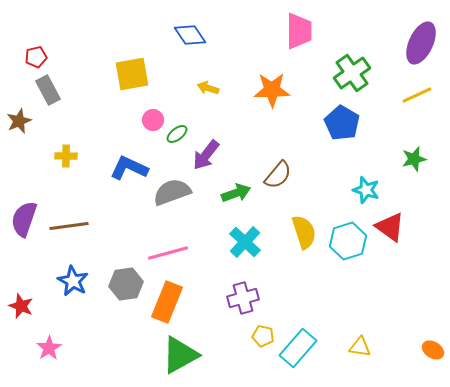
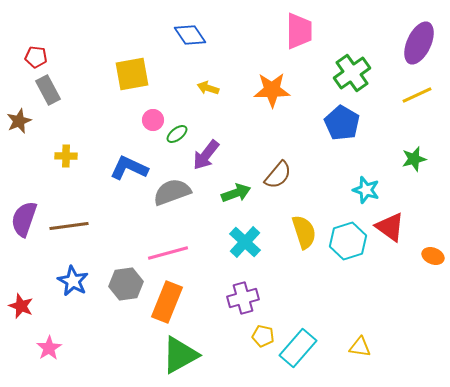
purple ellipse: moved 2 px left
red pentagon: rotated 20 degrees clockwise
orange ellipse: moved 94 px up; rotated 10 degrees counterclockwise
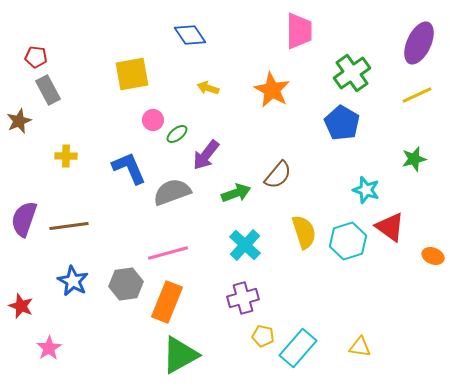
orange star: rotated 30 degrees clockwise
blue L-shape: rotated 42 degrees clockwise
cyan cross: moved 3 px down
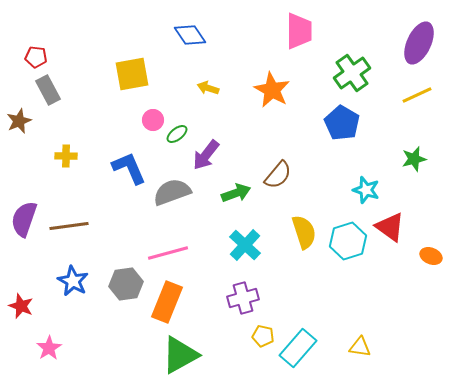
orange ellipse: moved 2 px left
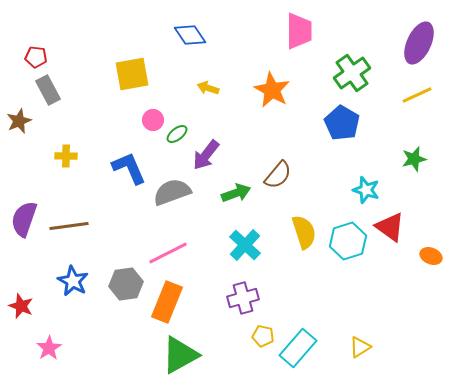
pink line: rotated 12 degrees counterclockwise
yellow triangle: rotated 40 degrees counterclockwise
